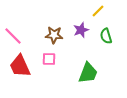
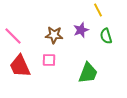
yellow line: moved 1 px up; rotated 72 degrees counterclockwise
pink square: moved 1 px down
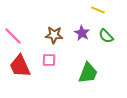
yellow line: rotated 40 degrees counterclockwise
purple star: moved 1 px right, 3 px down; rotated 21 degrees counterclockwise
green semicircle: rotated 28 degrees counterclockwise
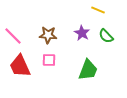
brown star: moved 6 px left
green trapezoid: moved 3 px up
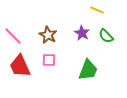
yellow line: moved 1 px left
brown star: rotated 24 degrees clockwise
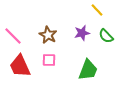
yellow line: rotated 24 degrees clockwise
purple star: rotated 28 degrees clockwise
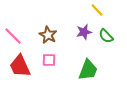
purple star: moved 2 px right, 1 px up
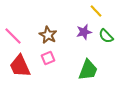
yellow line: moved 1 px left, 1 px down
pink square: moved 1 px left, 2 px up; rotated 24 degrees counterclockwise
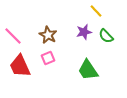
green trapezoid: rotated 125 degrees clockwise
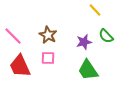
yellow line: moved 1 px left, 1 px up
purple star: moved 10 px down
pink square: rotated 24 degrees clockwise
